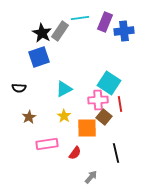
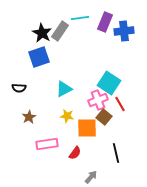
pink cross: rotated 18 degrees counterclockwise
red line: rotated 21 degrees counterclockwise
yellow star: moved 3 px right; rotated 24 degrees counterclockwise
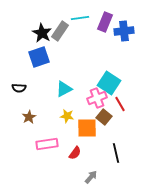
pink cross: moved 1 px left, 2 px up
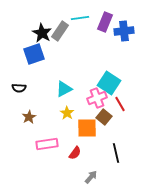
blue square: moved 5 px left, 3 px up
yellow star: moved 3 px up; rotated 24 degrees clockwise
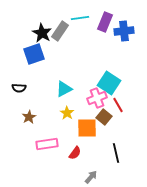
red line: moved 2 px left, 1 px down
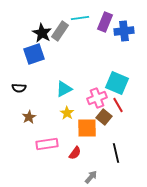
cyan square: moved 8 px right; rotated 10 degrees counterclockwise
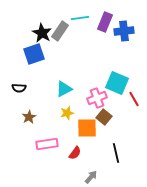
red line: moved 16 px right, 6 px up
yellow star: rotated 24 degrees clockwise
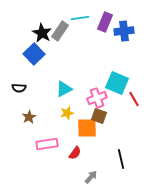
blue square: rotated 25 degrees counterclockwise
brown square: moved 5 px left, 1 px up; rotated 21 degrees counterclockwise
black line: moved 5 px right, 6 px down
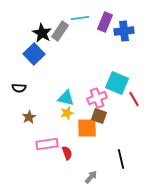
cyan triangle: moved 2 px right, 9 px down; rotated 42 degrees clockwise
red semicircle: moved 8 px left; rotated 56 degrees counterclockwise
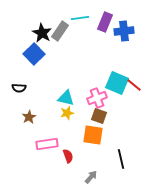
red line: moved 14 px up; rotated 21 degrees counterclockwise
orange square: moved 6 px right, 7 px down; rotated 10 degrees clockwise
red semicircle: moved 1 px right, 3 px down
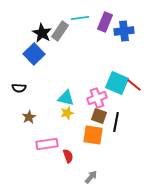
black line: moved 5 px left, 37 px up; rotated 24 degrees clockwise
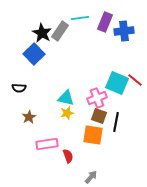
red line: moved 1 px right, 5 px up
